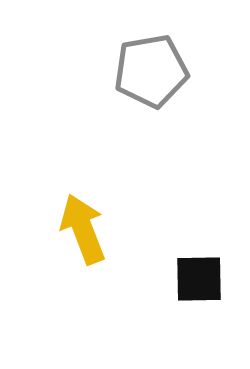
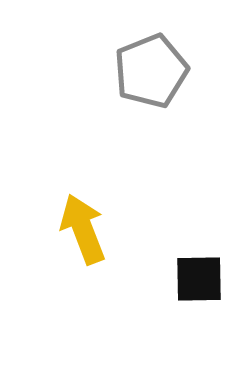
gray pentagon: rotated 12 degrees counterclockwise
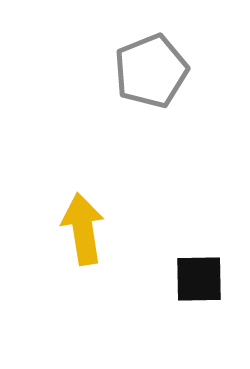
yellow arrow: rotated 12 degrees clockwise
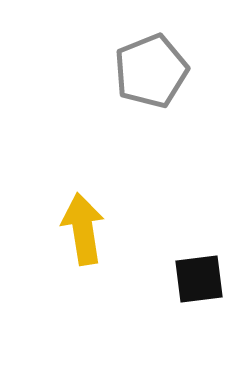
black square: rotated 6 degrees counterclockwise
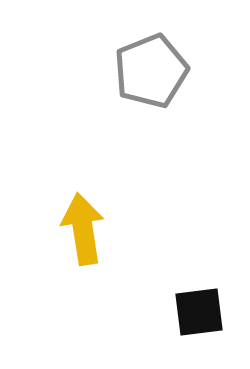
black square: moved 33 px down
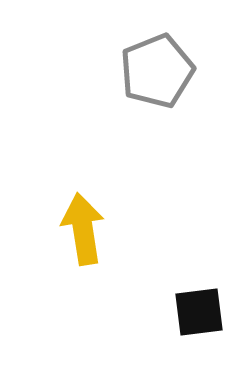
gray pentagon: moved 6 px right
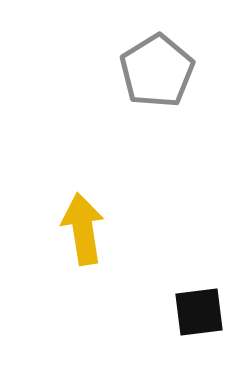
gray pentagon: rotated 10 degrees counterclockwise
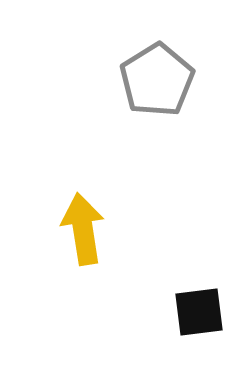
gray pentagon: moved 9 px down
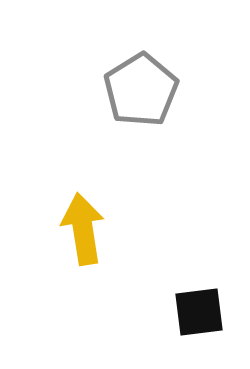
gray pentagon: moved 16 px left, 10 px down
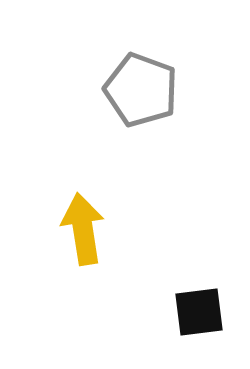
gray pentagon: rotated 20 degrees counterclockwise
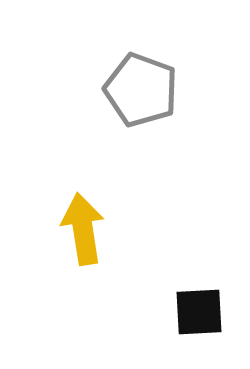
black square: rotated 4 degrees clockwise
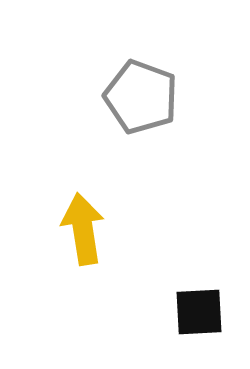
gray pentagon: moved 7 px down
